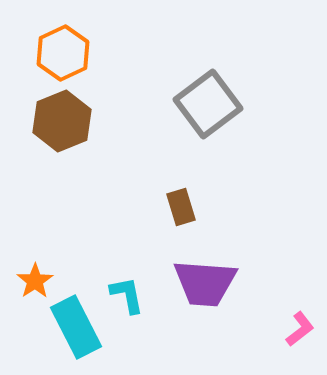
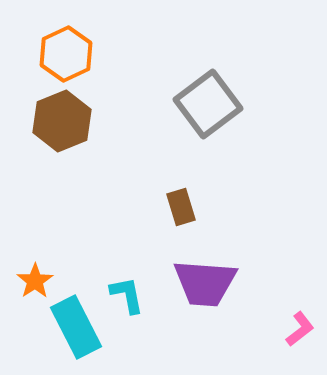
orange hexagon: moved 3 px right, 1 px down
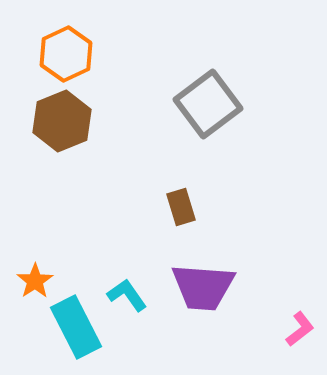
purple trapezoid: moved 2 px left, 4 px down
cyan L-shape: rotated 24 degrees counterclockwise
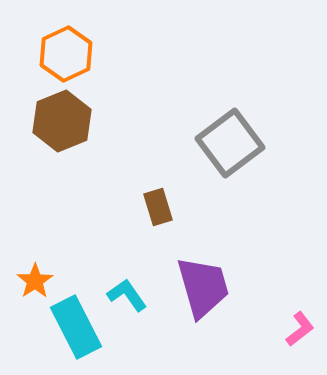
gray square: moved 22 px right, 39 px down
brown rectangle: moved 23 px left
purple trapezoid: rotated 110 degrees counterclockwise
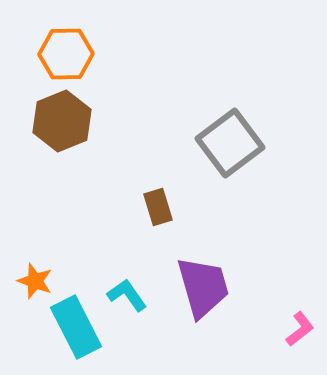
orange hexagon: rotated 24 degrees clockwise
orange star: rotated 18 degrees counterclockwise
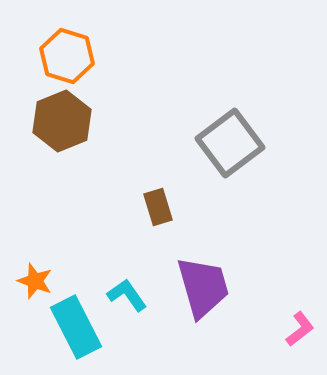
orange hexagon: moved 1 px right, 2 px down; rotated 18 degrees clockwise
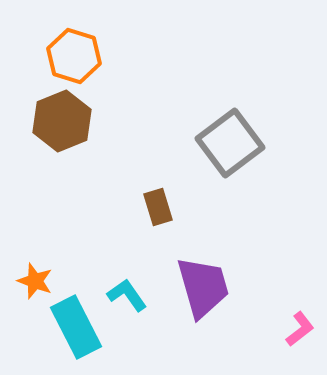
orange hexagon: moved 7 px right
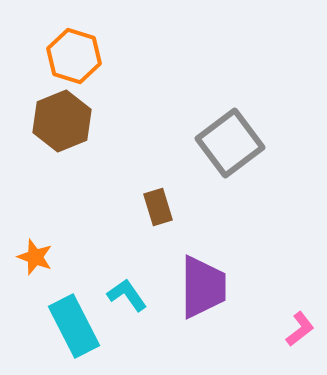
orange star: moved 24 px up
purple trapezoid: rotated 16 degrees clockwise
cyan rectangle: moved 2 px left, 1 px up
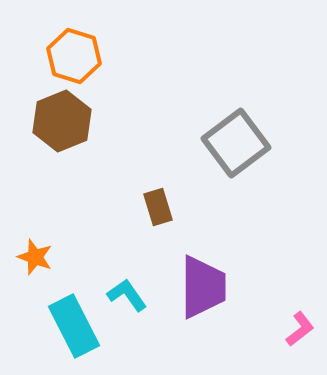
gray square: moved 6 px right
